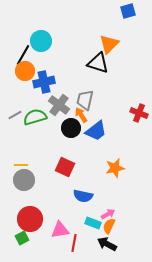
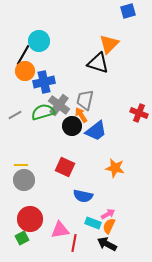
cyan circle: moved 2 px left
green semicircle: moved 8 px right, 5 px up
black circle: moved 1 px right, 2 px up
orange star: rotated 24 degrees clockwise
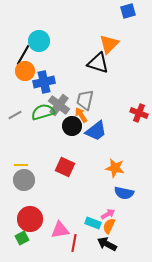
blue semicircle: moved 41 px right, 3 px up
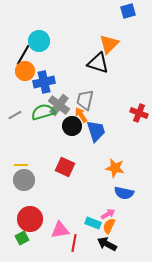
blue trapezoid: rotated 70 degrees counterclockwise
